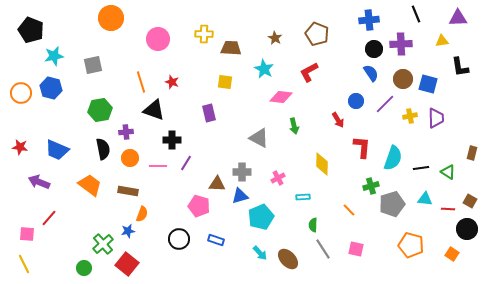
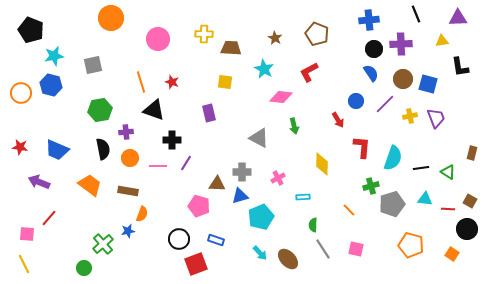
blue hexagon at (51, 88): moved 3 px up
purple trapezoid at (436, 118): rotated 20 degrees counterclockwise
red square at (127, 264): moved 69 px right; rotated 30 degrees clockwise
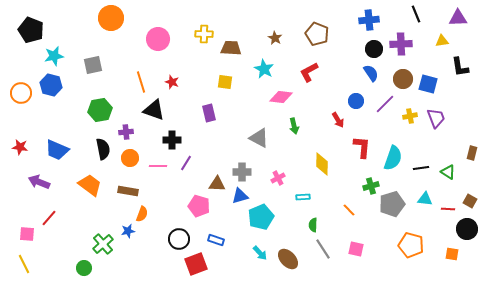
orange square at (452, 254): rotated 24 degrees counterclockwise
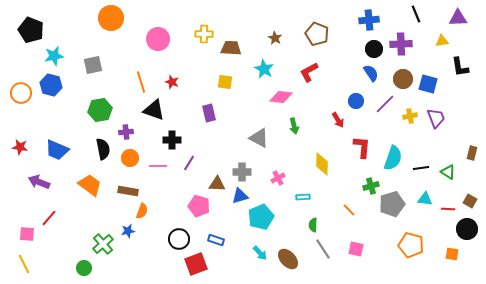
purple line at (186, 163): moved 3 px right
orange semicircle at (142, 214): moved 3 px up
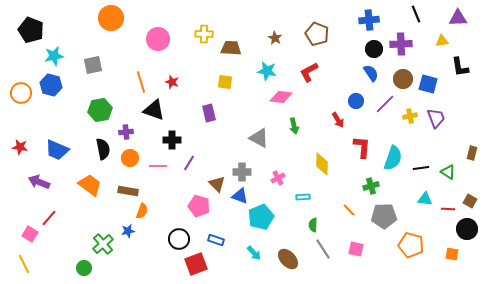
cyan star at (264, 69): moved 3 px right, 2 px down; rotated 18 degrees counterclockwise
brown triangle at (217, 184): rotated 42 degrees clockwise
blue triangle at (240, 196): rotated 36 degrees clockwise
gray pentagon at (392, 204): moved 8 px left, 12 px down; rotated 15 degrees clockwise
pink square at (27, 234): moved 3 px right; rotated 28 degrees clockwise
cyan arrow at (260, 253): moved 6 px left
